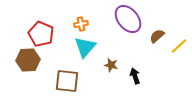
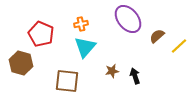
brown hexagon: moved 7 px left, 3 px down; rotated 20 degrees clockwise
brown star: moved 1 px right, 6 px down; rotated 24 degrees counterclockwise
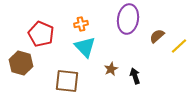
purple ellipse: rotated 48 degrees clockwise
cyan triangle: rotated 25 degrees counterclockwise
brown star: moved 1 px left, 2 px up; rotated 16 degrees counterclockwise
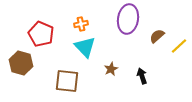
black arrow: moved 7 px right
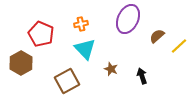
purple ellipse: rotated 16 degrees clockwise
cyan triangle: moved 2 px down
brown hexagon: rotated 15 degrees clockwise
brown star: rotated 24 degrees counterclockwise
brown square: rotated 35 degrees counterclockwise
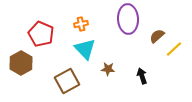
purple ellipse: rotated 28 degrees counterclockwise
yellow line: moved 5 px left, 3 px down
brown star: moved 3 px left; rotated 16 degrees counterclockwise
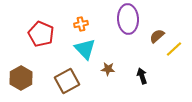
brown hexagon: moved 15 px down
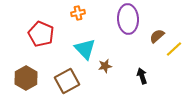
orange cross: moved 3 px left, 11 px up
brown star: moved 3 px left, 3 px up; rotated 16 degrees counterclockwise
brown hexagon: moved 5 px right
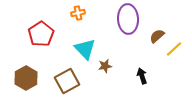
red pentagon: rotated 15 degrees clockwise
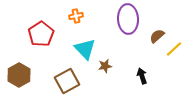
orange cross: moved 2 px left, 3 px down
brown hexagon: moved 7 px left, 3 px up
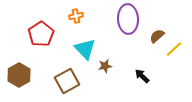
black arrow: rotated 28 degrees counterclockwise
